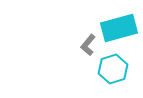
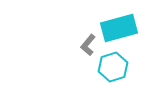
cyan hexagon: moved 2 px up
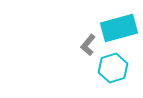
cyan hexagon: moved 1 px down
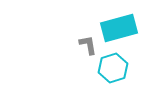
gray L-shape: rotated 130 degrees clockwise
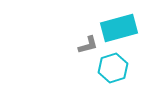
gray L-shape: rotated 85 degrees clockwise
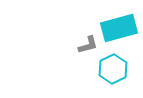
cyan hexagon: moved 1 px down; rotated 8 degrees counterclockwise
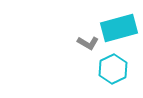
gray L-shape: moved 2 px up; rotated 45 degrees clockwise
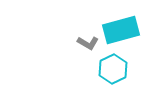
cyan rectangle: moved 2 px right, 2 px down
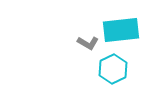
cyan rectangle: rotated 9 degrees clockwise
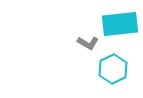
cyan rectangle: moved 1 px left, 6 px up
